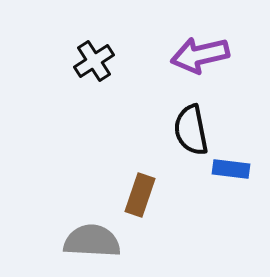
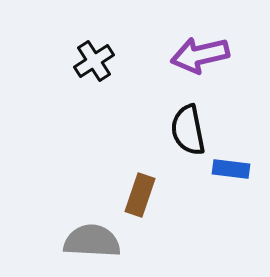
black semicircle: moved 3 px left
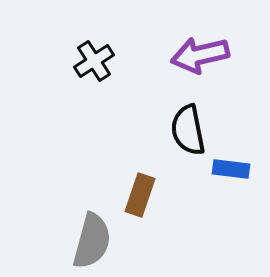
gray semicircle: rotated 102 degrees clockwise
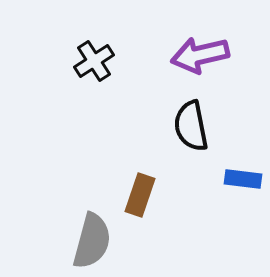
black semicircle: moved 3 px right, 4 px up
blue rectangle: moved 12 px right, 10 px down
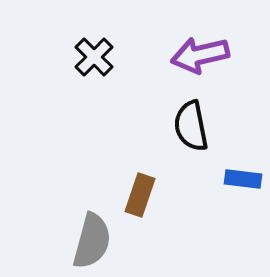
black cross: moved 4 px up; rotated 12 degrees counterclockwise
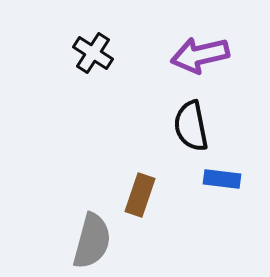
black cross: moved 1 px left, 4 px up; rotated 12 degrees counterclockwise
blue rectangle: moved 21 px left
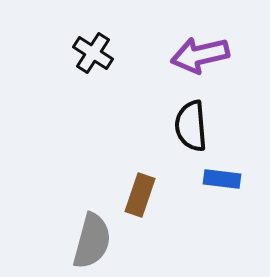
black semicircle: rotated 6 degrees clockwise
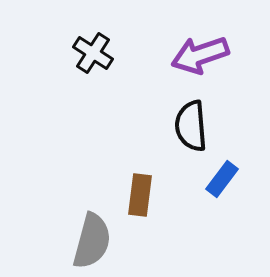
purple arrow: rotated 6 degrees counterclockwise
blue rectangle: rotated 60 degrees counterclockwise
brown rectangle: rotated 12 degrees counterclockwise
